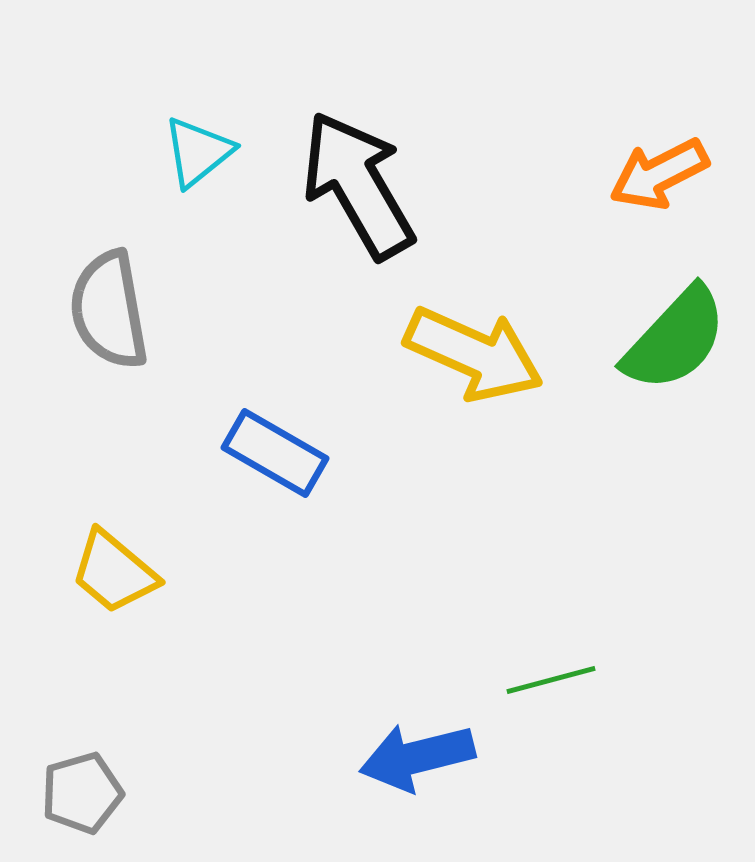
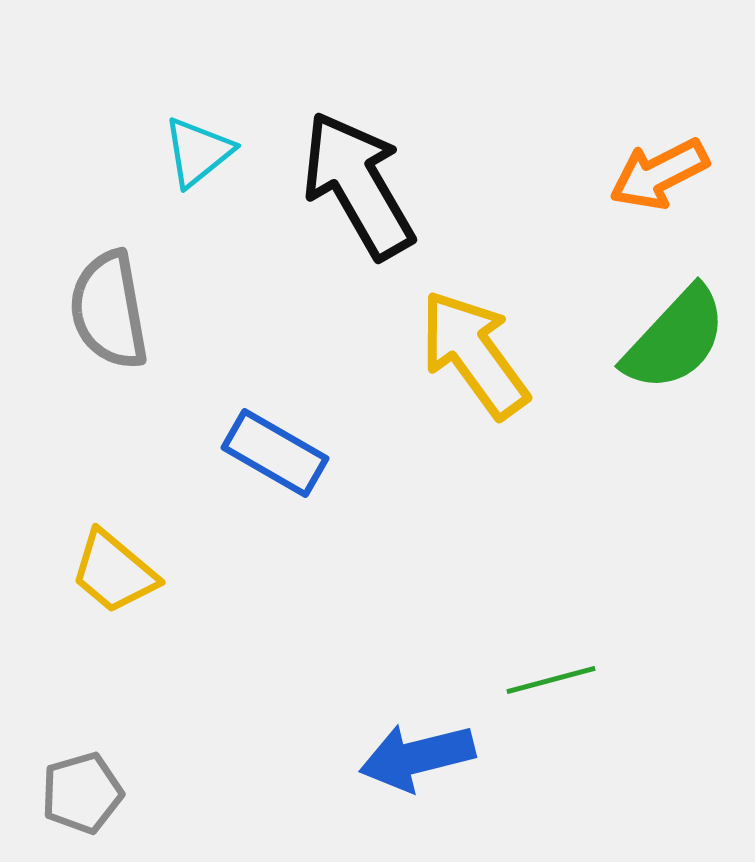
yellow arrow: rotated 150 degrees counterclockwise
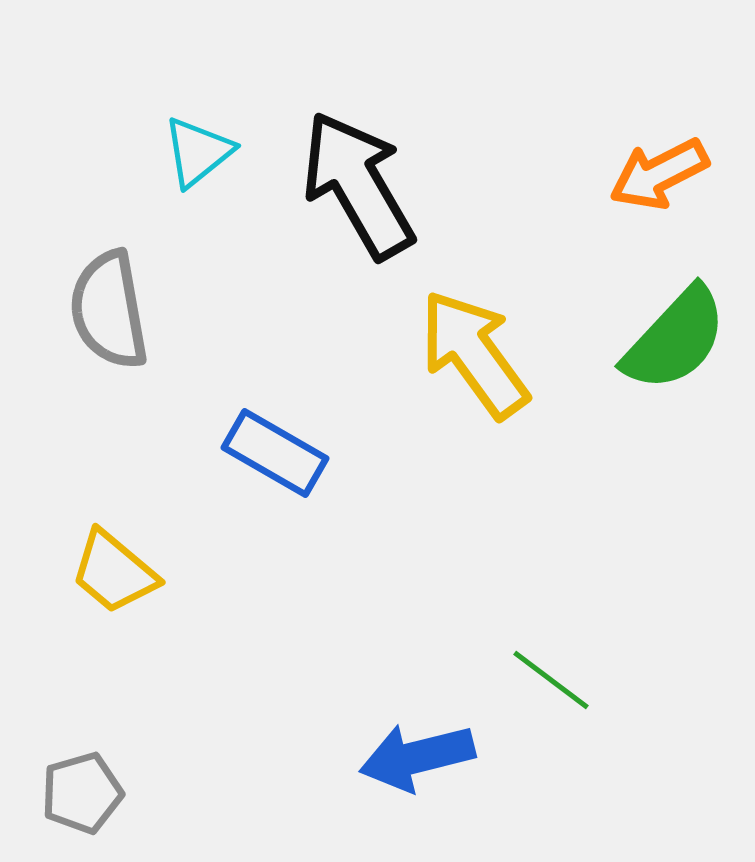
green line: rotated 52 degrees clockwise
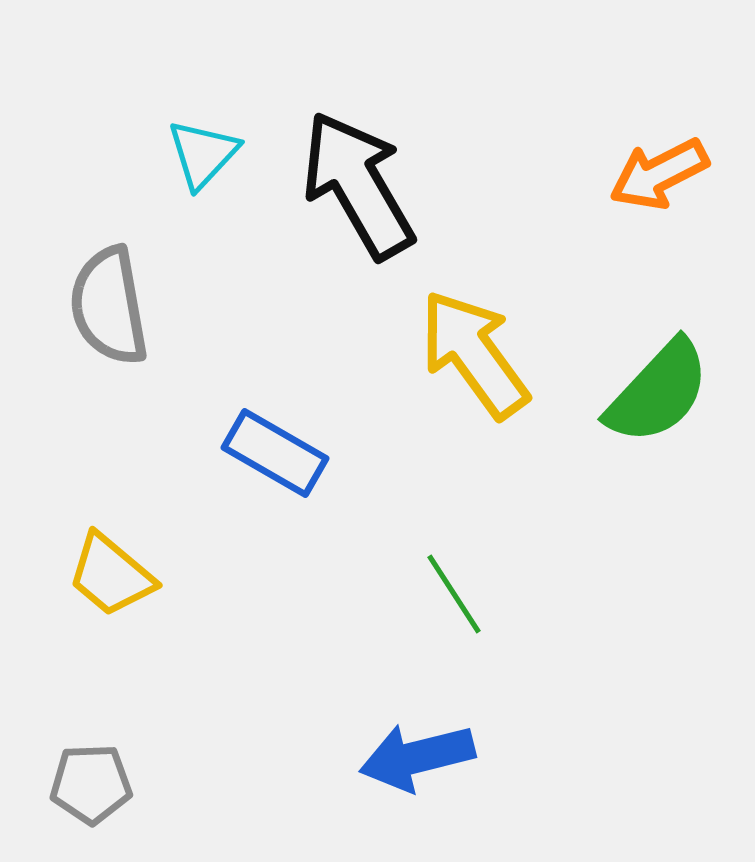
cyan triangle: moved 5 px right, 2 px down; rotated 8 degrees counterclockwise
gray semicircle: moved 4 px up
green semicircle: moved 17 px left, 53 px down
yellow trapezoid: moved 3 px left, 3 px down
green line: moved 97 px left, 86 px up; rotated 20 degrees clockwise
gray pentagon: moved 9 px right, 9 px up; rotated 14 degrees clockwise
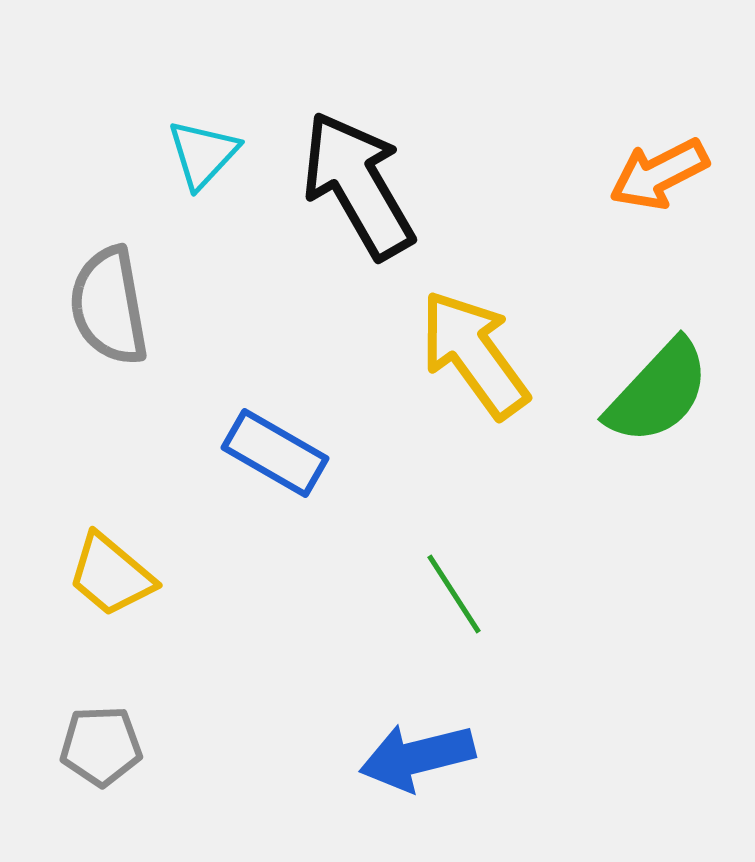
gray pentagon: moved 10 px right, 38 px up
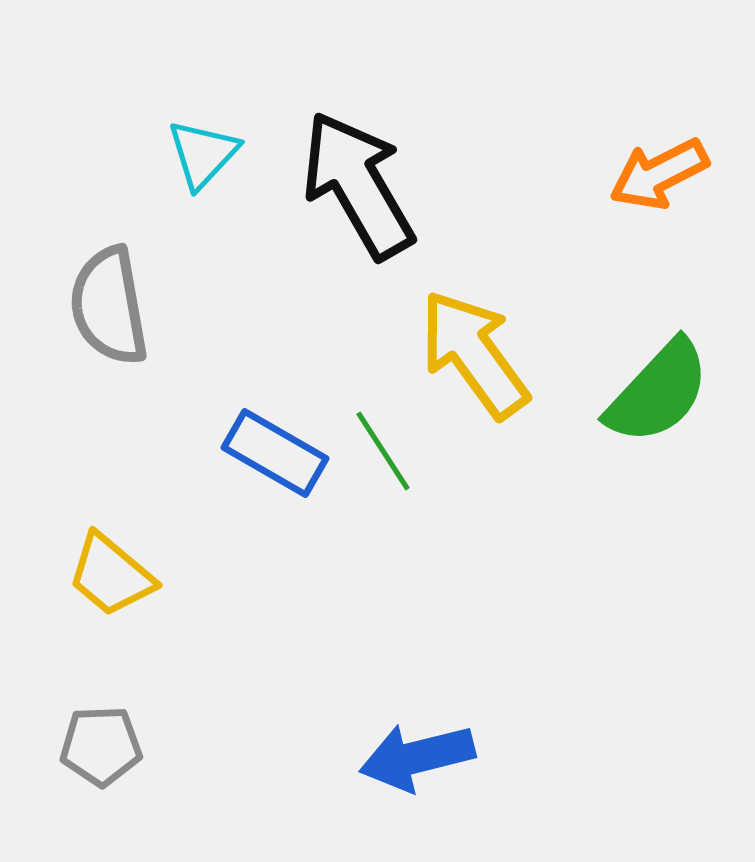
green line: moved 71 px left, 143 px up
